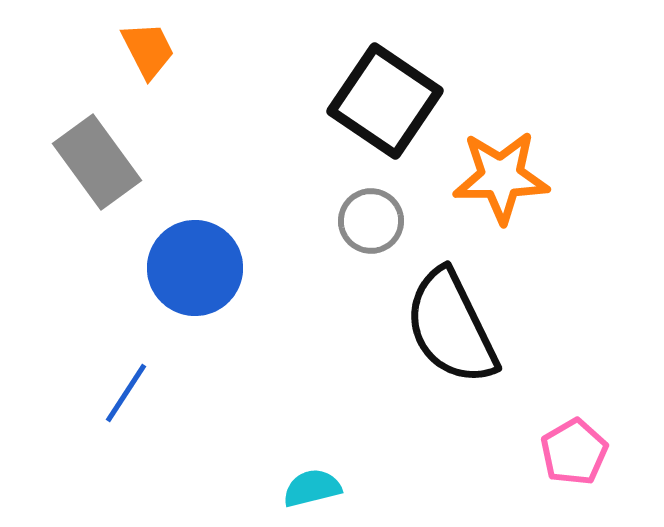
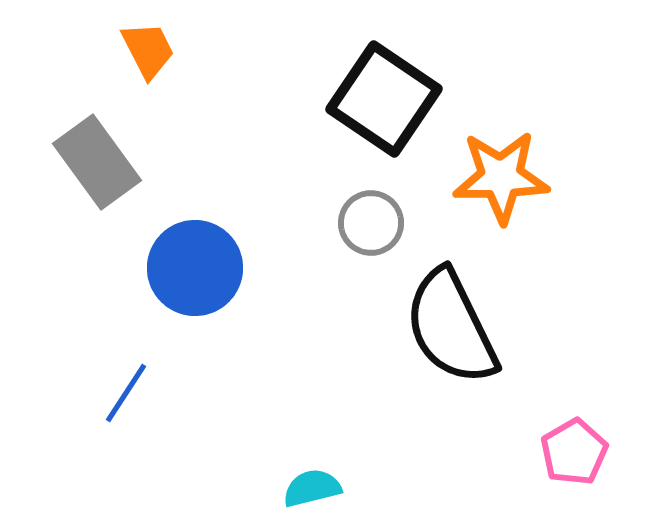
black square: moved 1 px left, 2 px up
gray circle: moved 2 px down
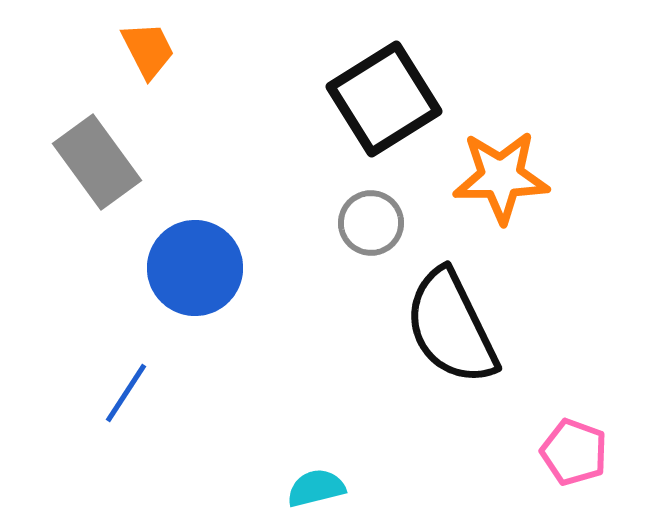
black square: rotated 24 degrees clockwise
pink pentagon: rotated 22 degrees counterclockwise
cyan semicircle: moved 4 px right
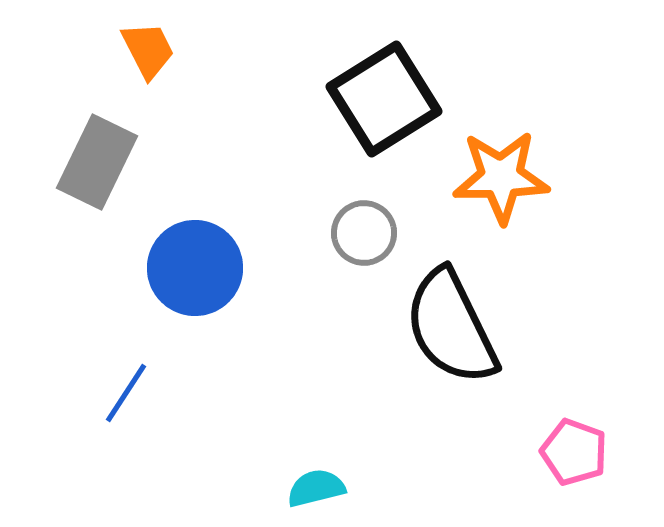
gray rectangle: rotated 62 degrees clockwise
gray circle: moved 7 px left, 10 px down
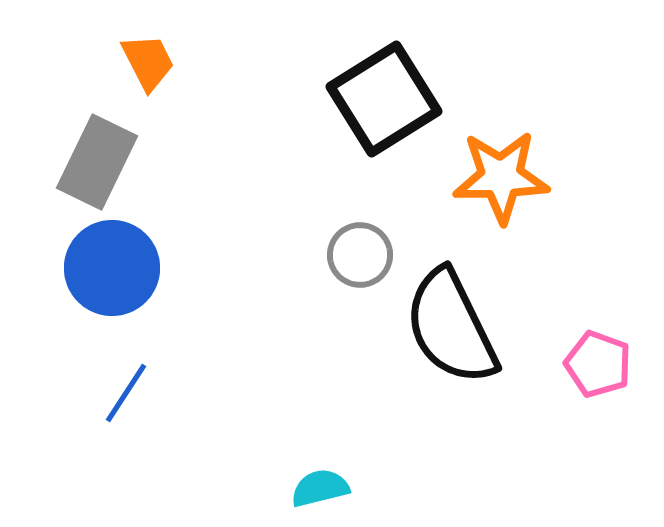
orange trapezoid: moved 12 px down
gray circle: moved 4 px left, 22 px down
blue circle: moved 83 px left
pink pentagon: moved 24 px right, 88 px up
cyan semicircle: moved 4 px right
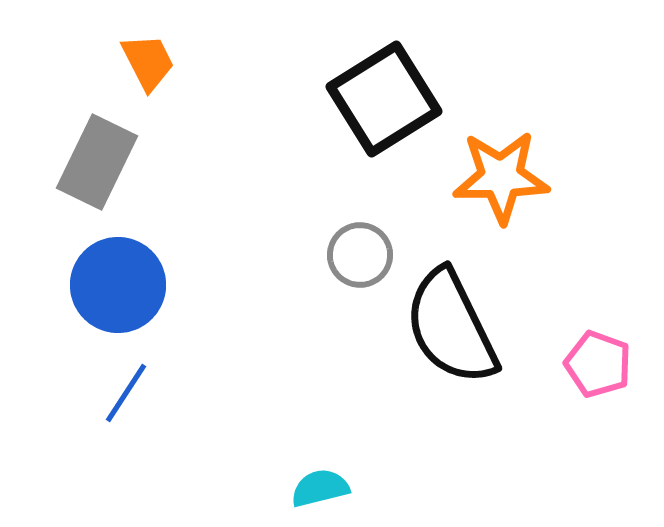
blue circle: moved 6 px right, 17 px down
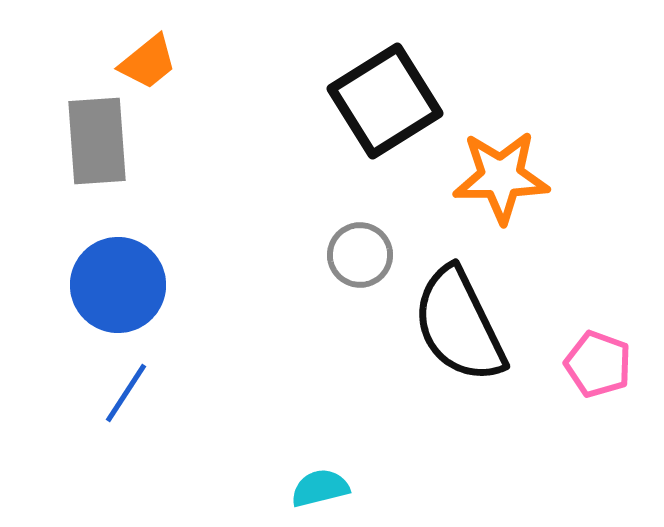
orange trapezoid: rotated 78 degrees clockwise
black square: moved 1 px right, 2 px down
gray rectangle: moved 21 px up; rotated 30 degrees counterclockwise
black semicircle: moved 8 px right, 2 px up
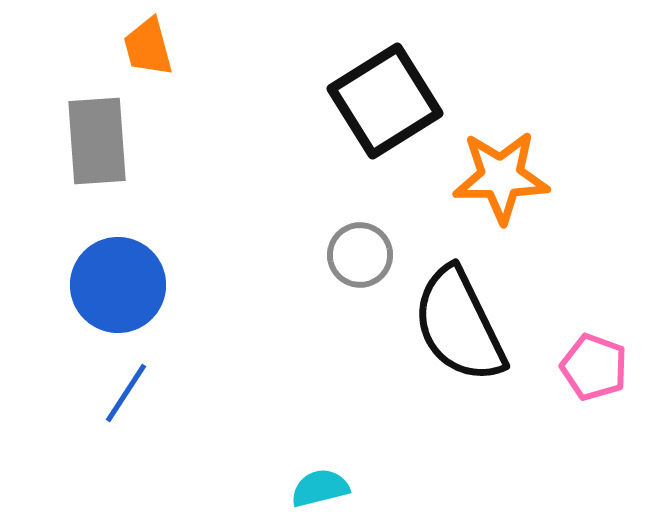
orange trapezoid: moved 15 px up; rotated 114 degrees clockwise
pink pentagon: moved 4 px left, 3 px down
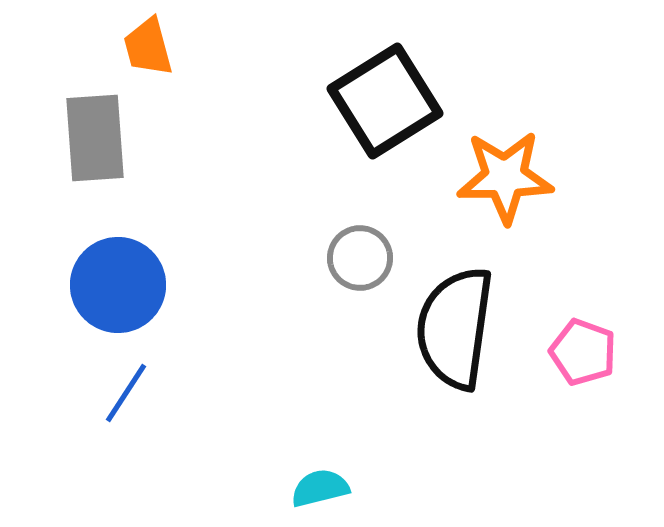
gray rectangle: moved 2 px left, 3 px up
orange star: moved 4 px right
gray circle: moved 3 px down
black semicircle: moved 4 px left, 3 px down; rotated 34 degrees clockwise
pink pentagon: moved 11 px left, 15 px up
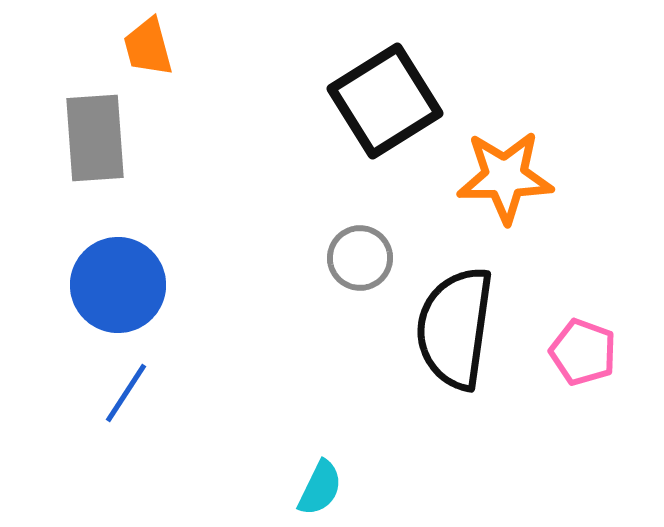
cyan semicircle: rotated 130 degrees clockwise
